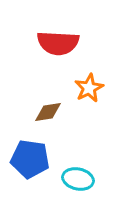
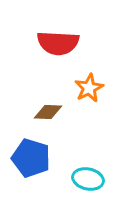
brown diamond: rotated 12 degrees clockwise
blue pentagon: moved 1 px right, 1 px up; rotated 9 degrees clockwise
cyan ellipse: moved 10 px right
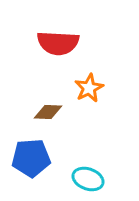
blue pentagon: rotated 21 degrees counterclockwise
cyan ellipse: rotated 8 degrees clockwise
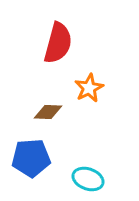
red semicircle: rotated 78 degrees counterclockwise
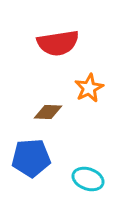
red semicircle: rotated 66 degrees clockwise
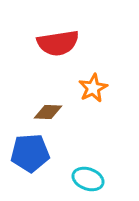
orange star: moved 4 px right
blue pentagon: moved 1 px left, 5 px up
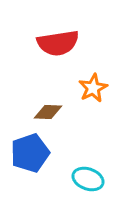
blue pentagon: rotated 15 degrees counterclockwise
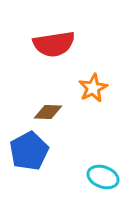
red semicircle: moved 4 px left, 1 px down
blue pentagon: moved 1 px left, 2 px up; rotated 9 degrees counterclockwise
cyan ellipse: moved 15 px right, 2 px up
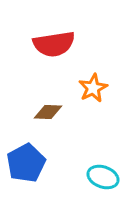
blue pentagon: moved 3 px left, 12 px down
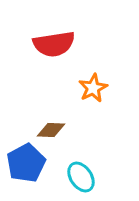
brown diamond: moved 3 px right, 18 px down
cyan ellipse: moved 22 px left; rotated 36 degrees clockwise
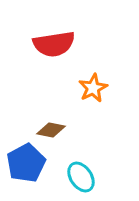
brown diamond: rotated 8 degrees clockwise
